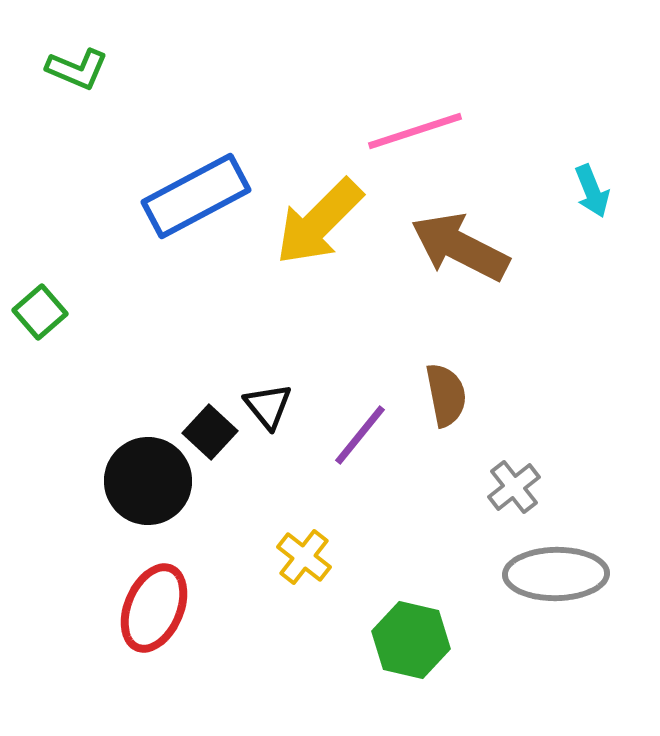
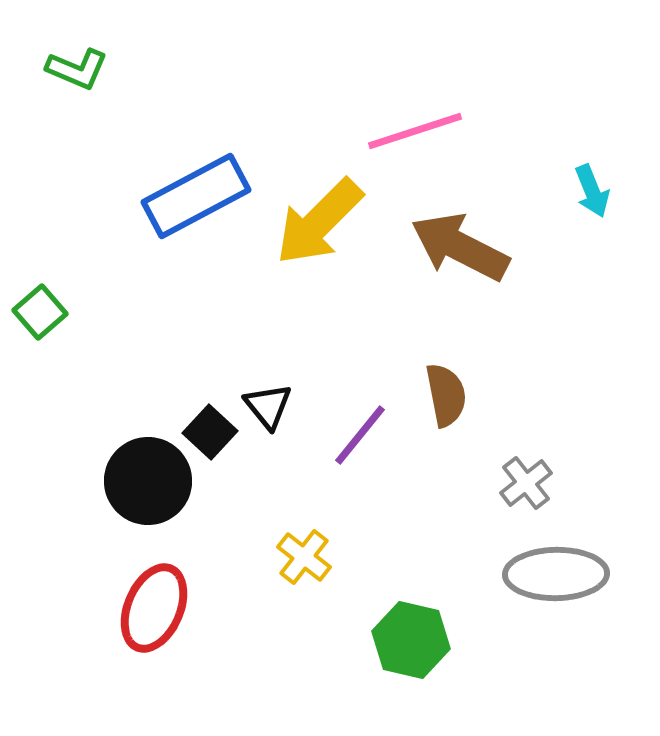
gray cross: moved 12 px right, 4 px up
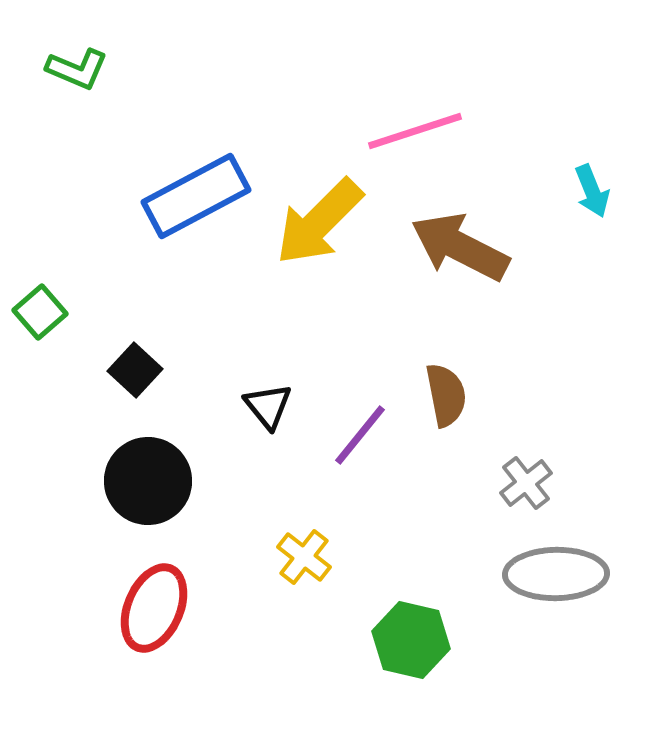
black square: moved 75 px left, 62 px up
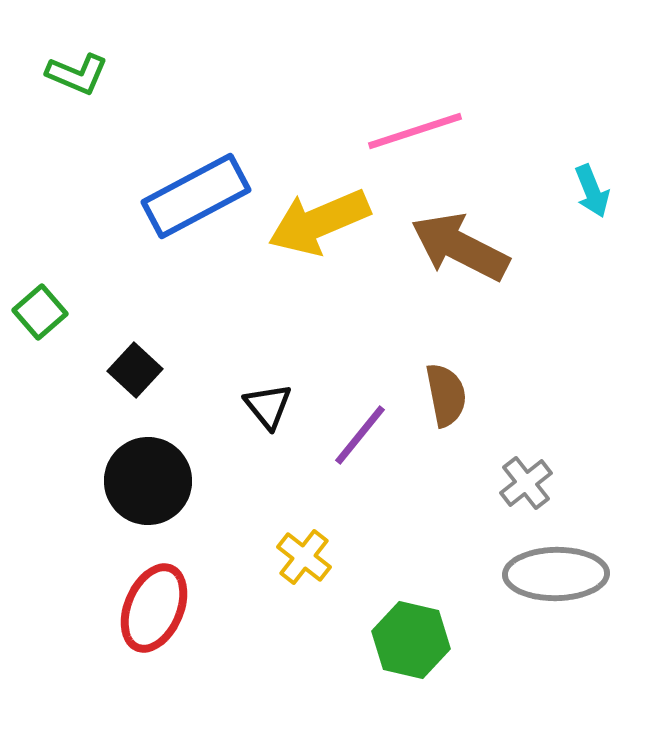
green L-shape: moved 5 px down
yellow arrow: rotated 22 degrees clockwise
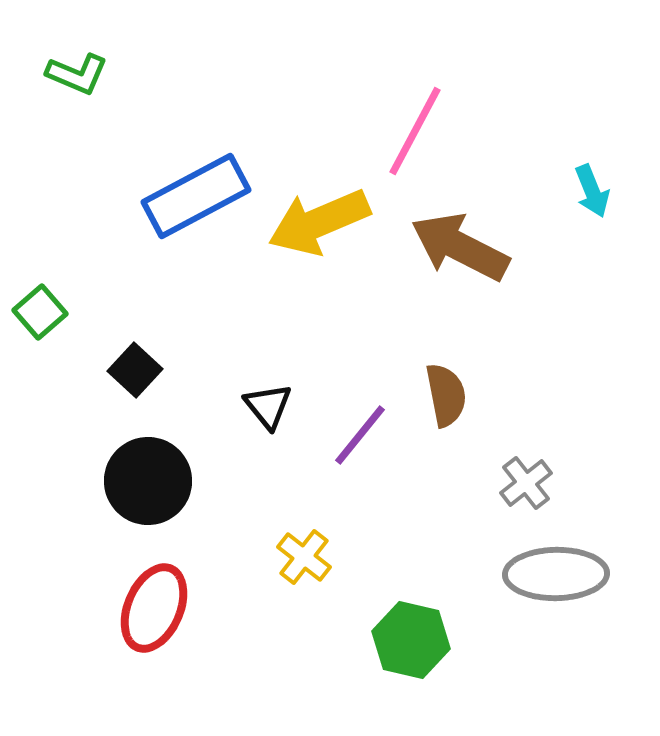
pink line: rotated 44 degrees counterclockwise
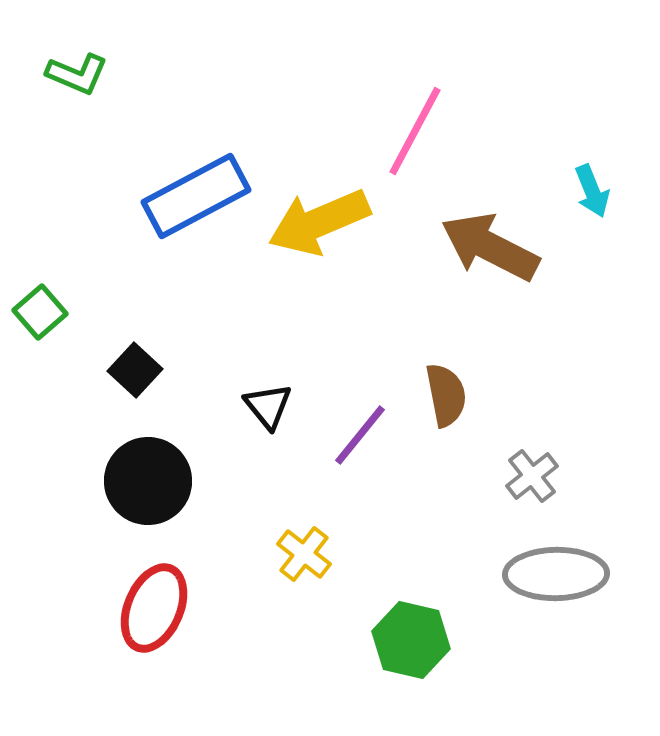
brown arrow: moved 30 px right
gray cross: moved 6 px right, 7 px up
yellow cross: moved 3 px up
